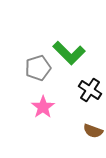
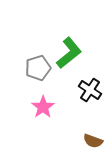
green L-shape: rotated 84 degrees counterclockwise
brown semicircle: moved 10 px down
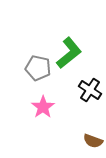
gray pentagon: rotated 30 degrees clockwise
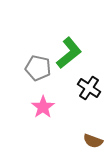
black cross: moved 1 px left, 2 px up
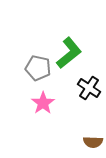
pink star: moved 4 px up
brown semicircle: moved 1 px down; rotated 18 degrees counterclockwise
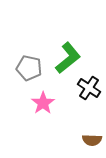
green L-shape: moved 1 px left, 5 px down
gray pentagon: moved 9 px left
brown semicircle: moved 1 px left, 2 px up
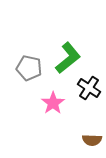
pink star: moved 10 px right
